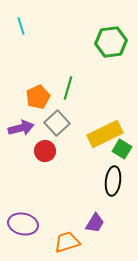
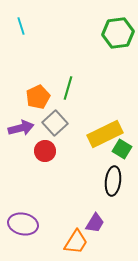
green hexagon: moved 7 px right, 9 px up
gray square: moved 2 px left
orange trapezoid: moved 9 px right; rotated 140 degrees clockwise
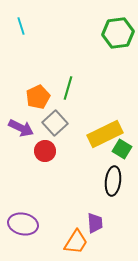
purple arrow: rotated 40 degrees clockwise
purple trapezoid: rotated 35 degrees counterclockwise
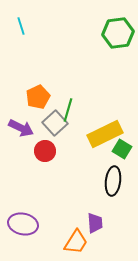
green line: moved 22 px down
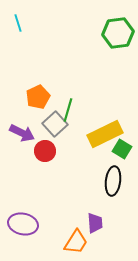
cyan line: moved 3 px left, 3 px up
gray square: moved 1 px down
purple arrow: moved 1 px right, 5 px down
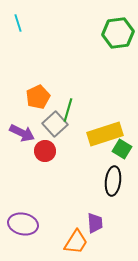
yellow rectangle: rotated 8 degrees clockwise
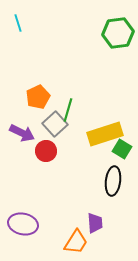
red circle: moved 1 px right
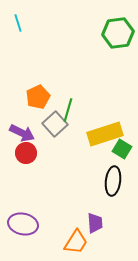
red circle: moved 20 px left, 2 px down
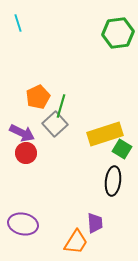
green line: moved 7 px left, 4 px up
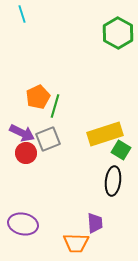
cyan line: moved 4 px right, 9 px up
green hexagon: rotated 24 degrees counterclockwise
green line: moved 6 px left
gray square: moved 7 px left, 15 px down; rotated 20 degrees clockwise
green square: moved 1 px left, 1 px down
orange trapezoid: moved 1 px down; rotated 60 degrees clockwise
